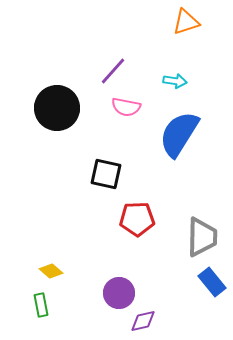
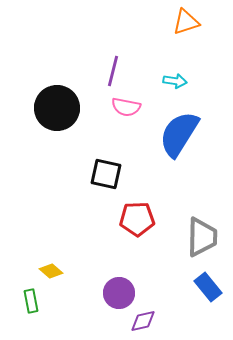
purple line: rotated 28 degrees counterclockwise
blue rectangle: moved 4 px left, 5 px down
green rectangle: moved 10 px left, 4 px up
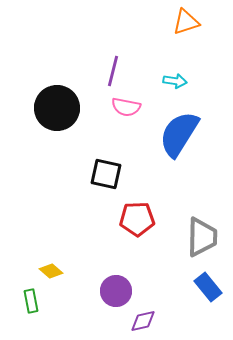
purple circle: moved 3 px left, 2 px up
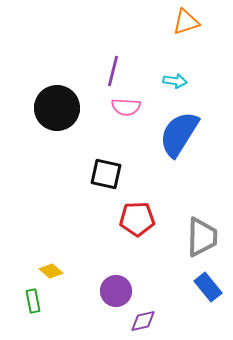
pink semicircle: rotated 8 degrees counterclockwise
green rectangle: moved 2 px right
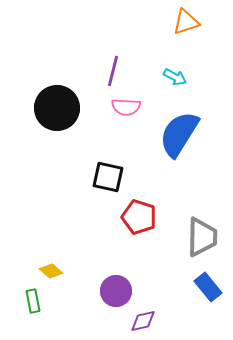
cyan arrow: moved 4 px up; rotated 20 degrees clockwise
black square: moved 2 px right, 3 px down
red pentagon: moved 2 px right, 2 px up; rotated 20 degrees clockwise
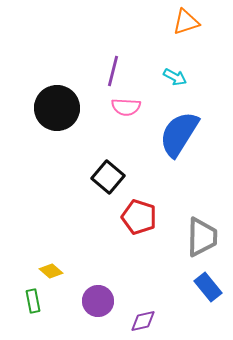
black square: rotated 28 degrees clockwise
purple circle: moved 18 px left, 10 px down
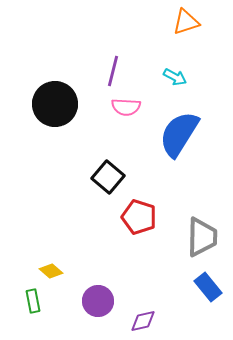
black circle: moved 2 px left, 4 px up
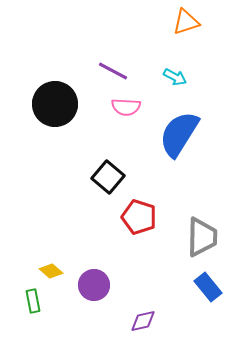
purple line: rotated 76 degrees counterclockwise
purple circle: moved 4 px left, 16 px up
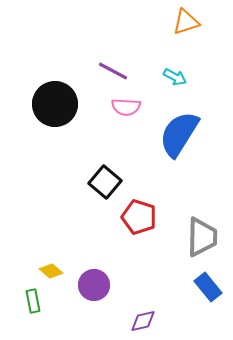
black square: moved 3 px left, 5 px down
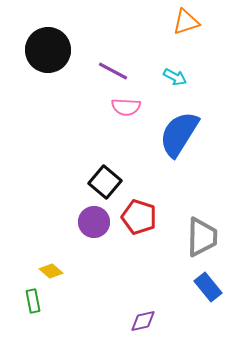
black circle: moved 7 px left, 54 px up
purple circle: moved 63 px up
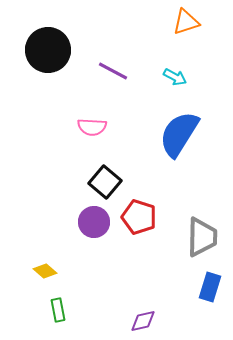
pink semicircle: moved 34 px left, 20 px down
yellow diamond: moved 6 px left
blue rectangle: moved 2 px right; rotated 56 degrees clockwise
green rectangle: moved 25 px right, 9 px down
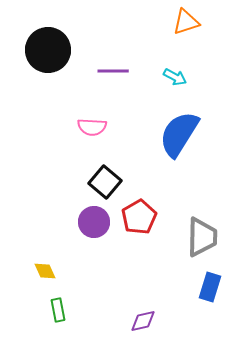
purple line: rotated 28 degrees counterclockwise
red pentagon: rotated 24 degrees clockwise
yellow diamond: rotated 25 degrees clockwise
